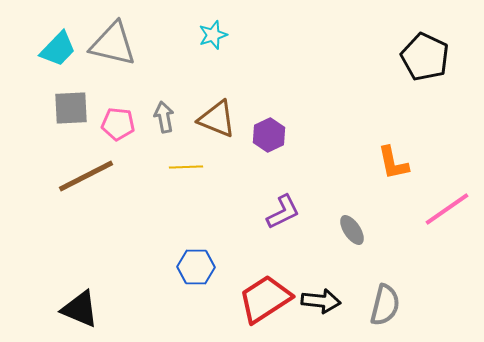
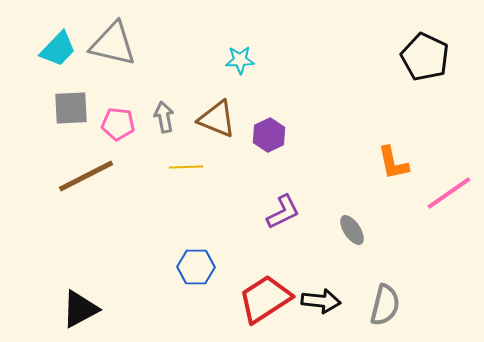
cyan star: moved 27 px right, 25 px down; rotated 16 degrees clockwise
pink line: moved 2 px right, 16 px up
black triangle: rotated 51 degrees counterclockwise
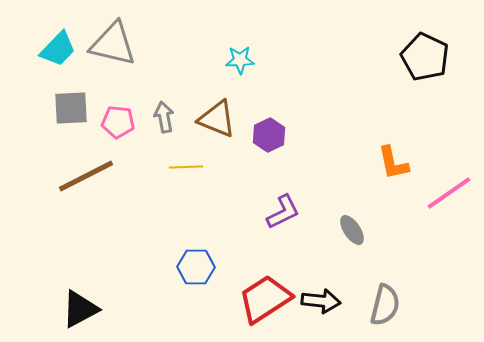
pink pentagon: moved 2 px up
